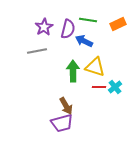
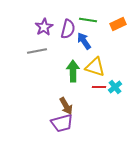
blue arrow: rotated 30 degrees clockwise
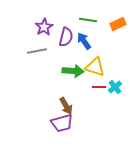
purple semicircle: moved 2 px left, 8 px down
green arrow: rotated 95 degrees clockwise
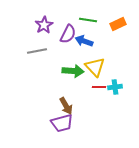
purple star: moved 2 px up
purple semicircle: moved 2 px right, 3 px up; rotated 12 degrees clockwise
blue arrow: rotated 36 degrees counterclockwise
yellow triangle: rotated 30 degrees clockwise
cyan cross: rotated 32 degrees clockwise
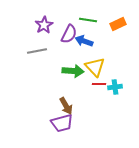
purple semicircle: moved 1 px right
red line: moved 3 px up
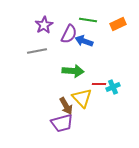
yellow triangle: moved 13 px left, 31 px down
cyan cross: moved 2 px left; rotated 16 degrees counterclockwise
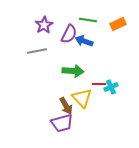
cyan cross: moved 2 px left
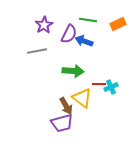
yellow triangle: rotated 10 degrees counterclockwise
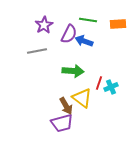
orange rectangle: rotated 21 degrees clockwise
red line: moved 1 px up; rotated 72 degrees counterclockwise
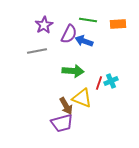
cyan cross: moved 6 px up
yellow triangle: rotated 15 degrees counterclockwise
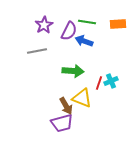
green line: moved 1 px left, 2 px down
purple semicircle: moved 3 px up
